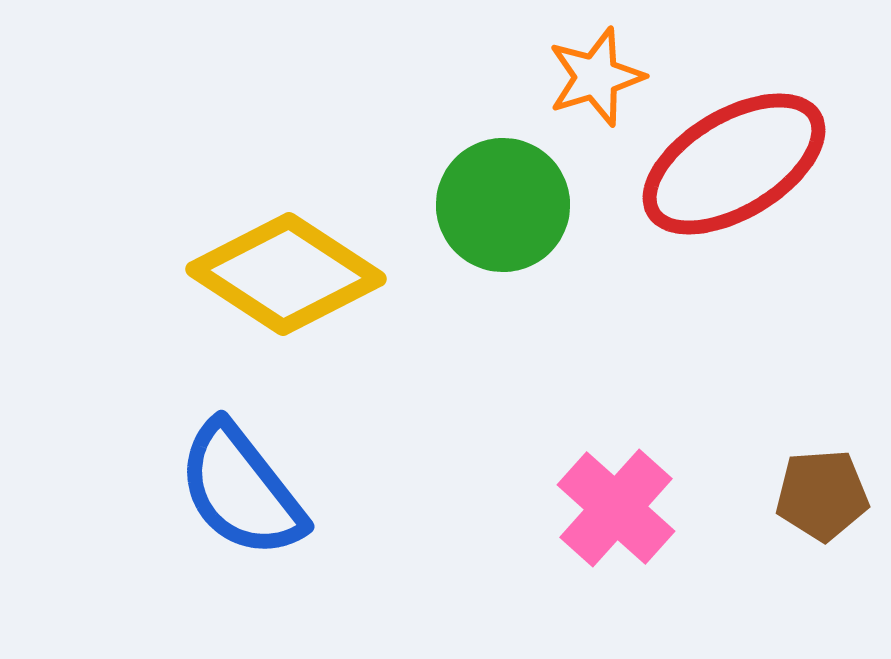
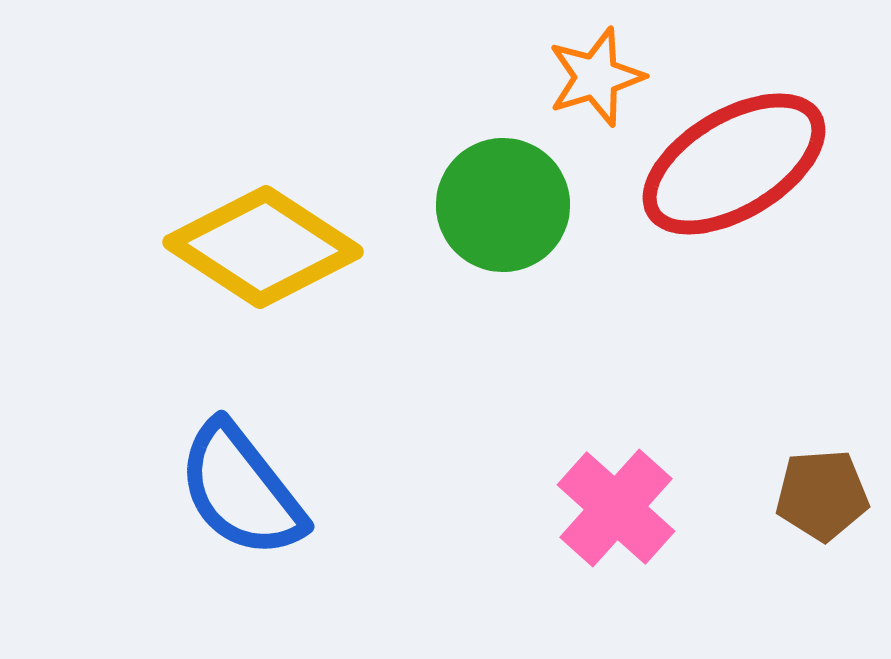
yellow diamond: moved 23 px left, 27 px up
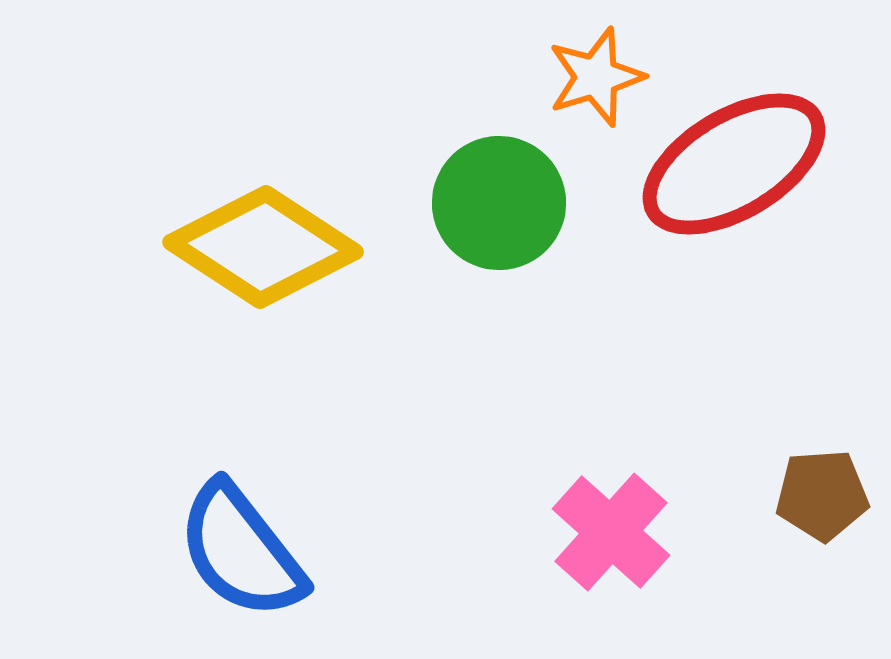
green circle: moved 4 px left, 2 px up
blue semicircle: moved 61 px down
pink cross: moved 5 px left, 24 px down
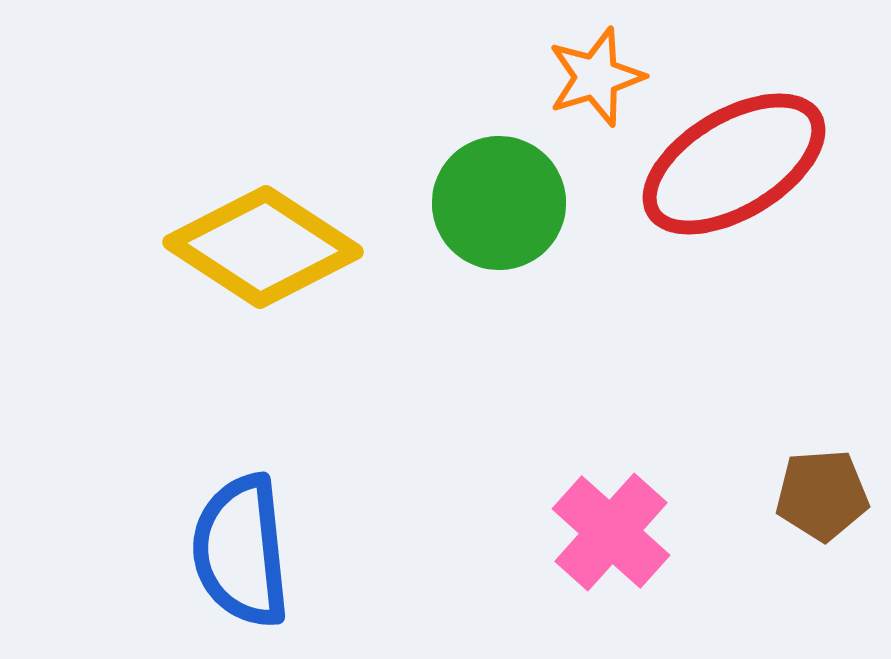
blue semicircle: rotated 32 degrees clockwise
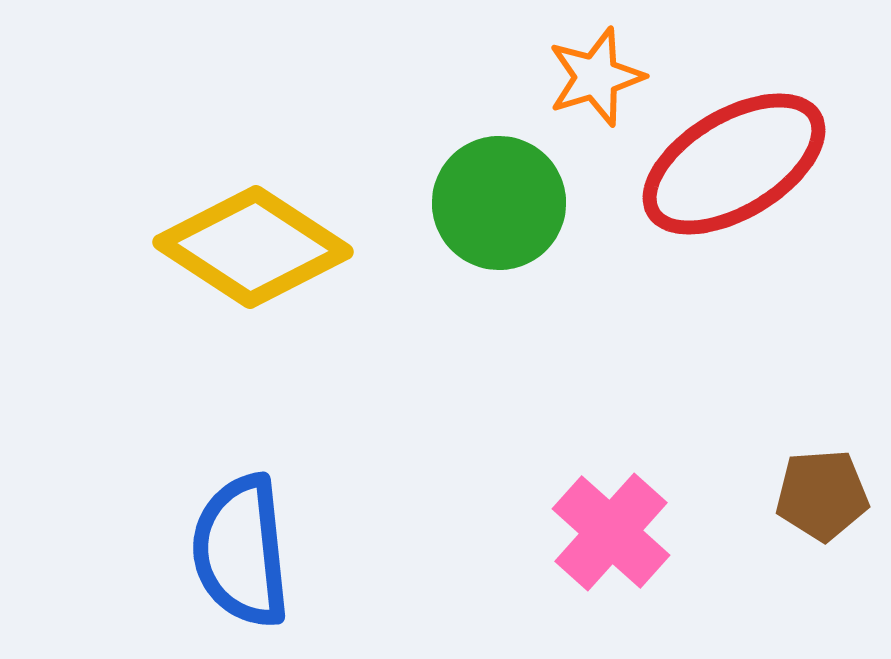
yellow diamond: moved 10 px left
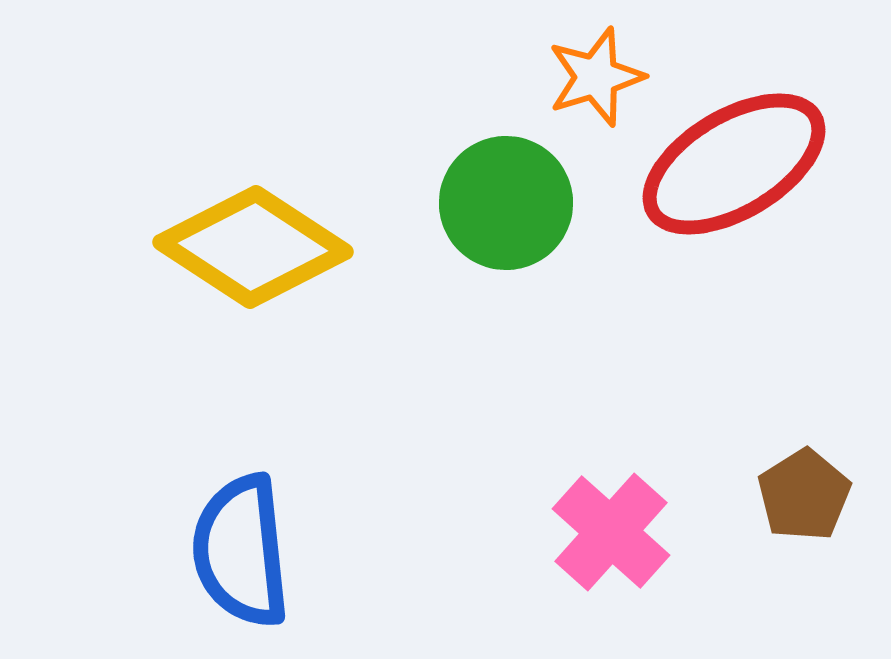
green circle: moved 7 px right
brown pentagon: moved 18 px left; rotated 28 degrees counterclockwise
